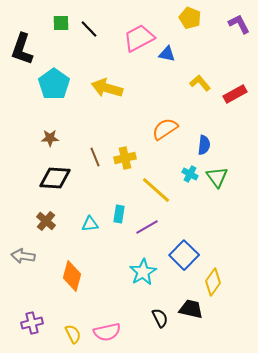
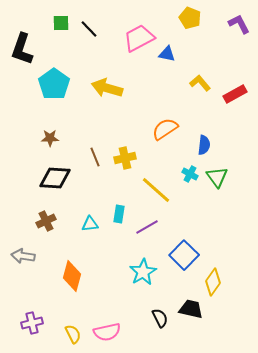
brown cross: rotated 24 degrees clockwise
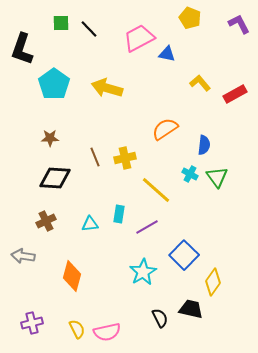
yellow semicircle: moved 4 px right, 5 px up
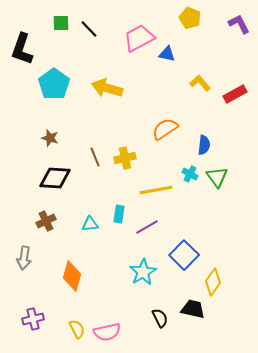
brown star: rotated 18 degrees clockwise
yellow line: rotated 52 degrees counterclockwise
gray arrow: moved 1 px right, 2 px down; rotated 90 degrees counterclockwise
black trapezoid: moved 2 px right
purple cross: moved 1 px right, 4 px up
